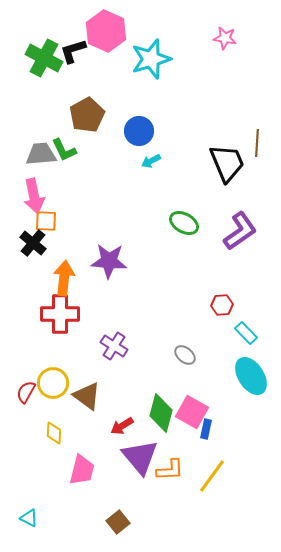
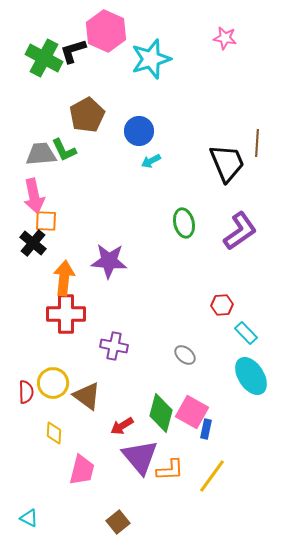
green ellipse: rotated 48 degrees clockwise
red cross: moved 6 px right
purple cross: rotated 20 degrees counterclockwise
red semicircle: rotated 150 degrees clockwise
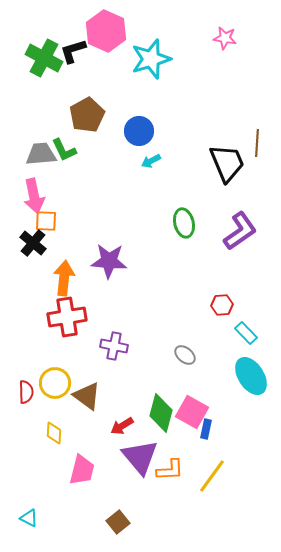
red cross: moved 1 px right, 3 px down; rotated 9 degrees counterclockwise
yellow circle: moved 2 px right
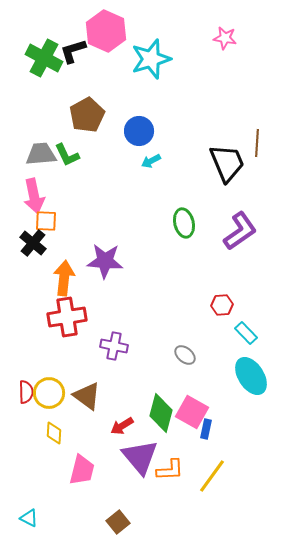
green L-shape: moved 3 px right, 5 px down
purple star: moved 4 px left
yellow circle: moved 6 px left, 10 px down
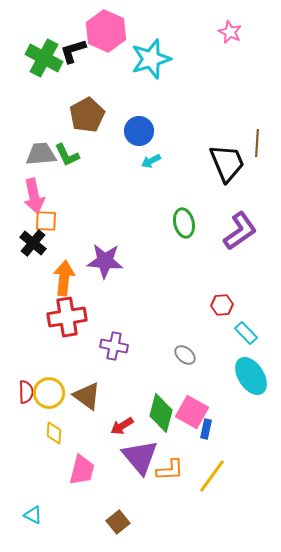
pink star: moved 5 px right, 6 px up; rotated 15 degrees clockwise
cyan triangle: moved 4 px right, 3 px up
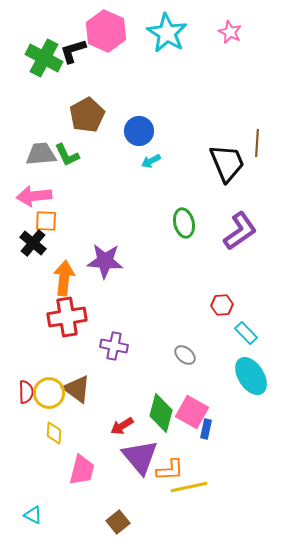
cyan star: moved 16 px right, 26 px up; rotated 24 degrees counterclockwise
pink arrow: rotated 96 degrees clockwise
brown triangle: moved 10 px left, 7 px up
yellow line: moved 23 px left, 11 px down; rotated 42 degrees clockwise
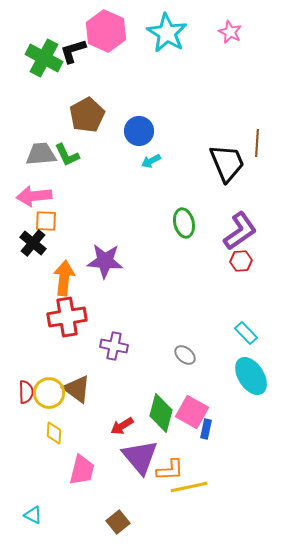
red hexagon: moved 19 px right, 44 px up
